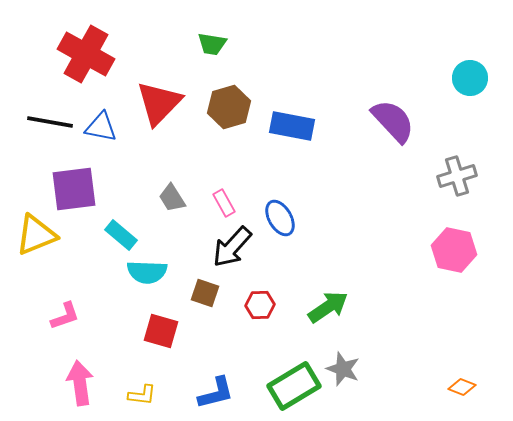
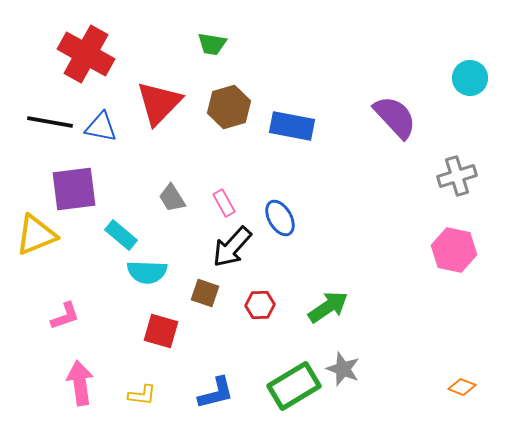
purple semicircle: moved 2 px right, 4 px up
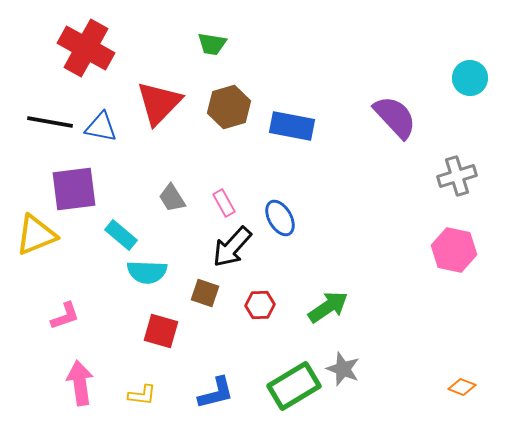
red cross: moved 6 px up
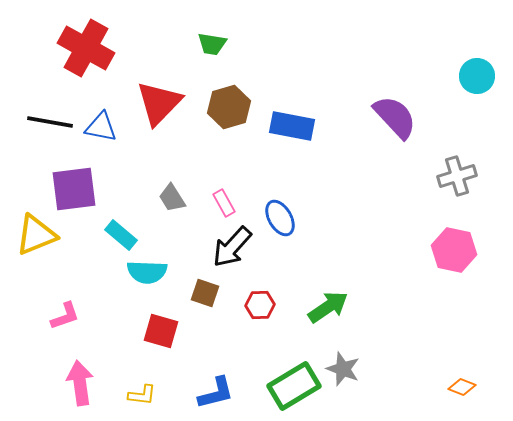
cyan circle: moved 7 px right, 2 px up
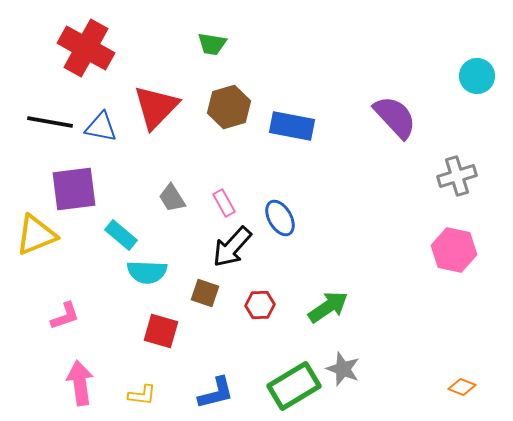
red triangle: moved 3 px left, 4 px down
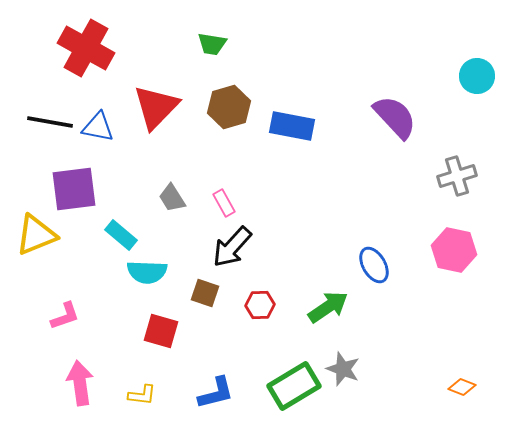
blue triangle: moved 3 px left
blue ellipse: moved 94 px right, 47 px down
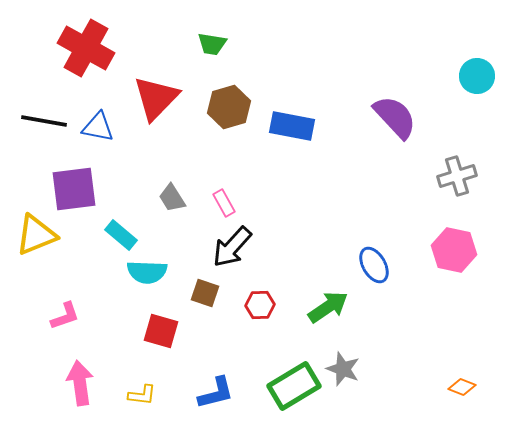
red triangle: moved 9 px up
black line: moved 6 px left, 1 px up
